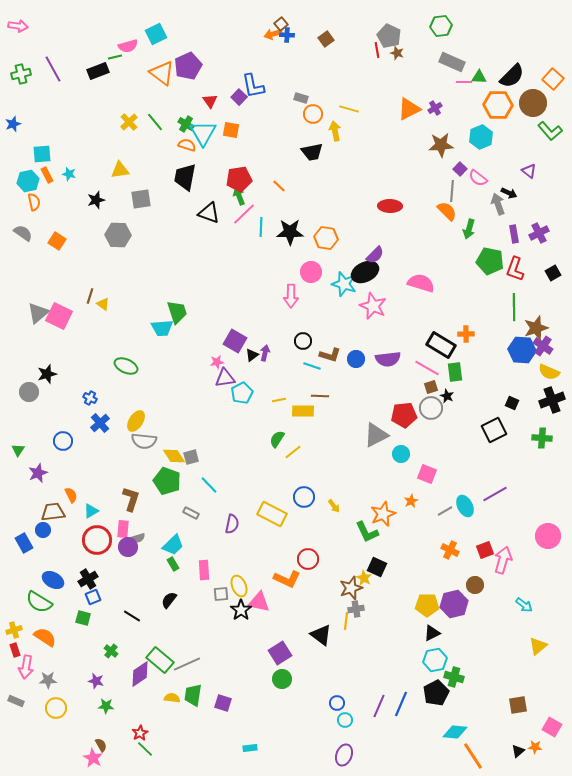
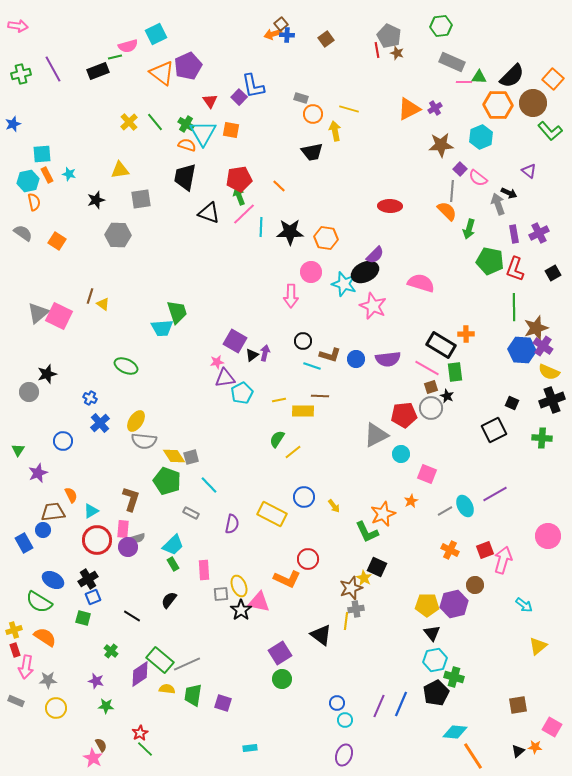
black triangle at (432, 633): rotated 42 degrees counterclockwise
yellow semicircle at (172, 698): moved 5 px left, 9 px up
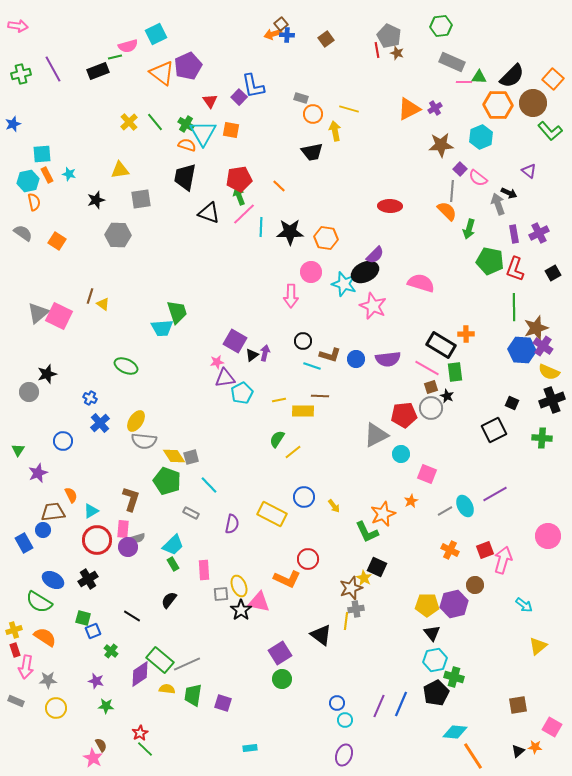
blue square at (93, 597): moved 34 px down
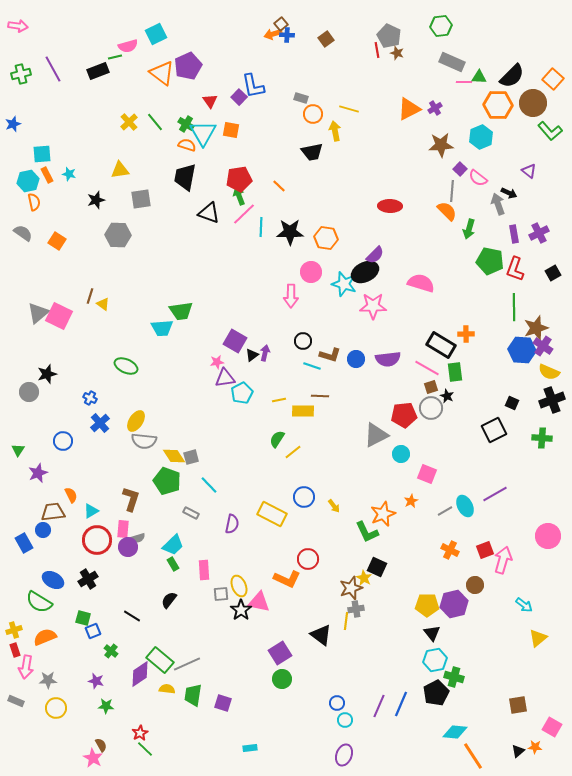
pink star at (373, 306): rotated 24 degrees counterclockwise
green trapezoid at (177, 312): moved 4 px right, 1 px up; rotated 100 degrees clockwise
orange semicircle at (45, 637): rotated 55 degrees counterclockwise
yellow triangle at (538, 646): moved 8 px up
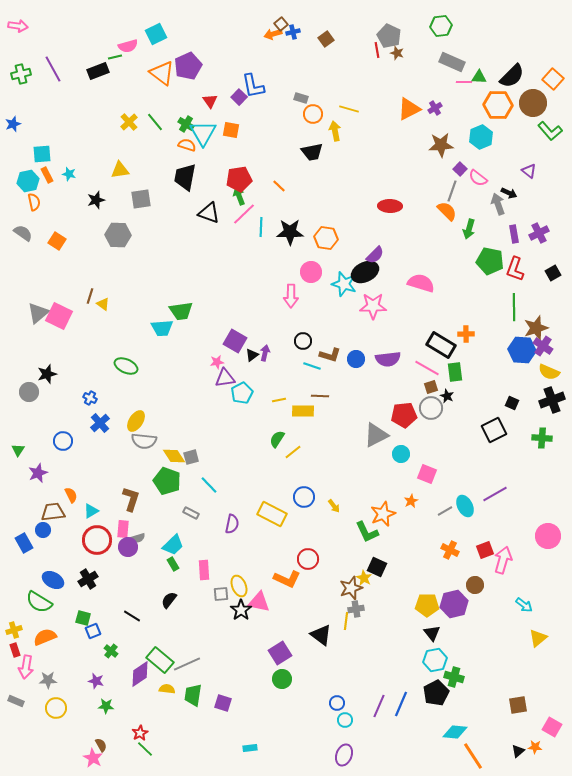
blue cross at (287, 35): moved 6 px right, 3 px up; rotated 16 degrees counterclockwise
gray line at (452, 191): rotated 15 degrees clockwise
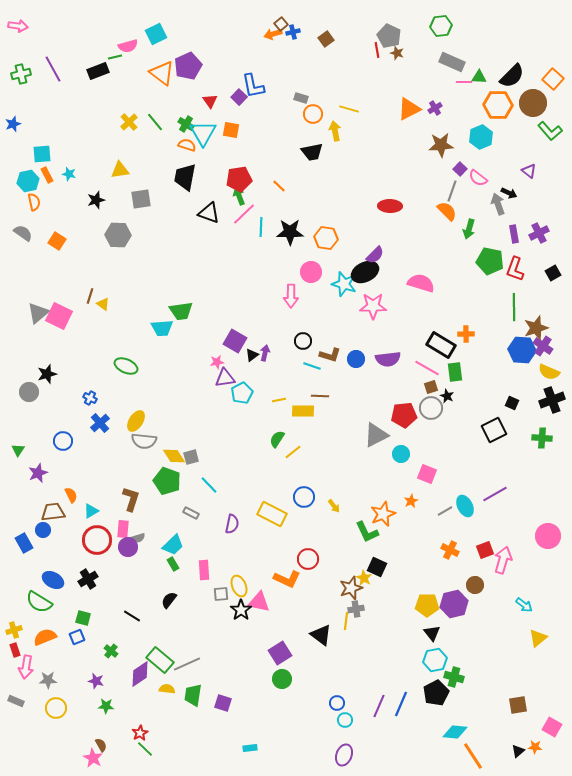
blue square at (93, 631): moved 16 px left, 6 px down
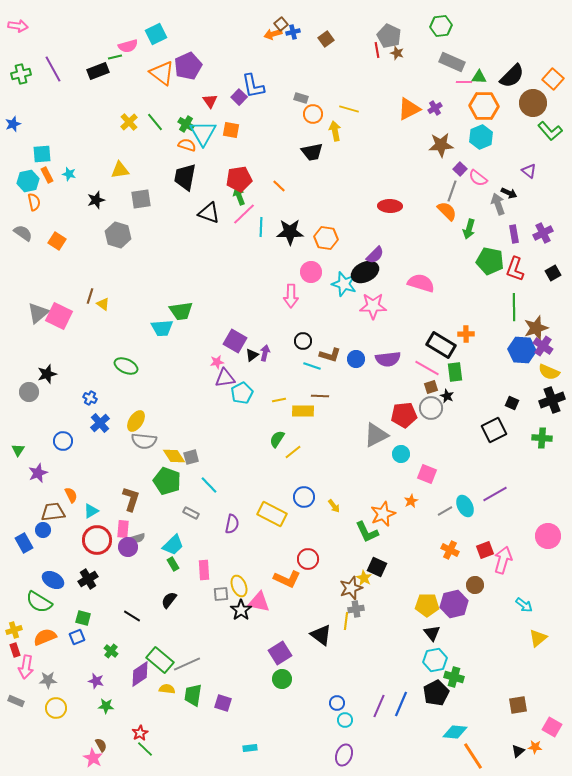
orange hexagon at (498, 105): moved 14 px left, 1 px down
purple cross at (539, 233): moved 4 px right
gray hexagon at (118, 235): rotated 15 degrees clockwise
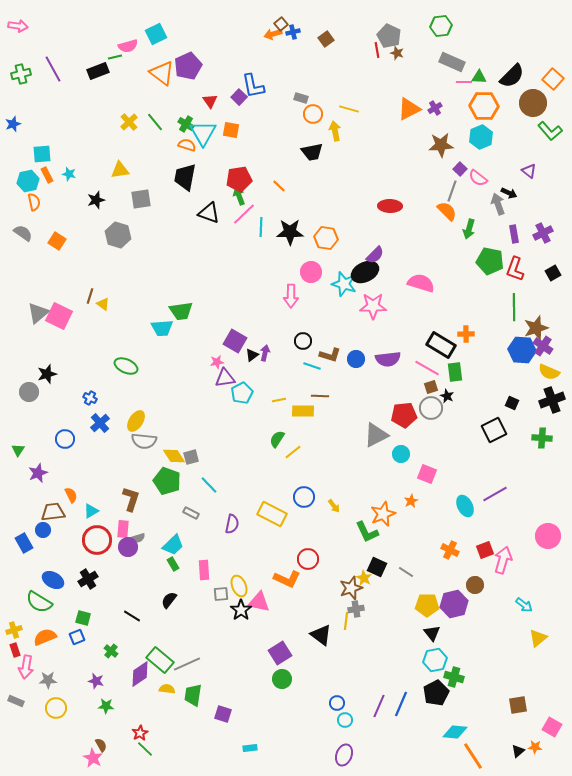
blue circle at (63, 441): moved 2 px right, 2 px up
gray line at (445, 511): moved 39 px left, 61 px down; rotated 63 degrees clockwise
purple square at (223, 703): moved 11 px down
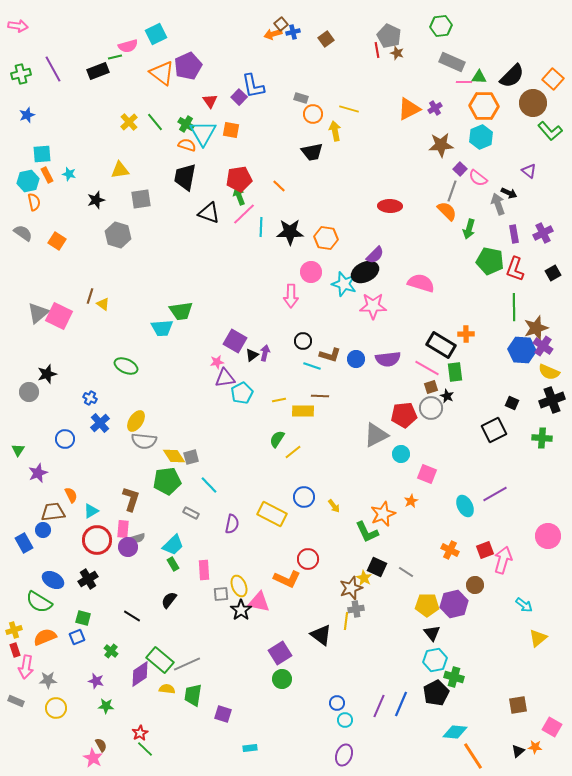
blue star at (13, 124): moved 14 px right, 9 px up
green pentagon at (167, 481): rotated 28 degrees counterclockwise
